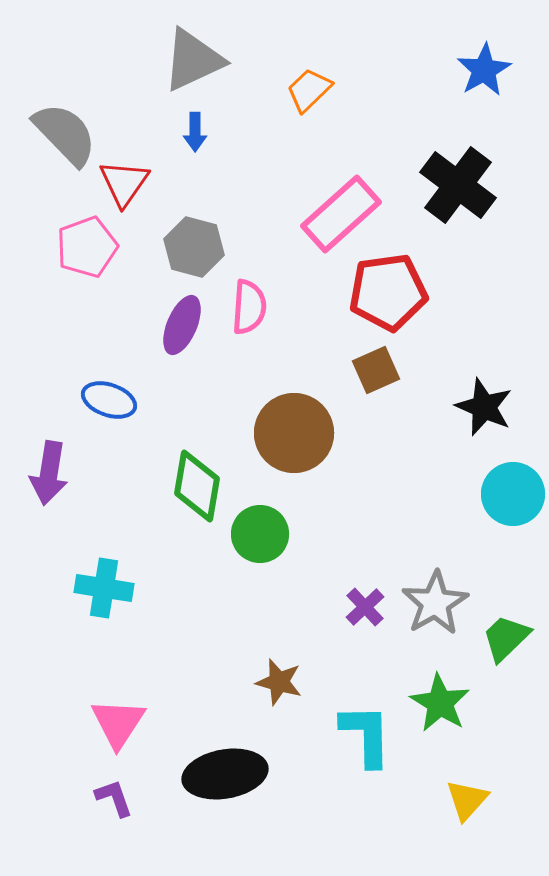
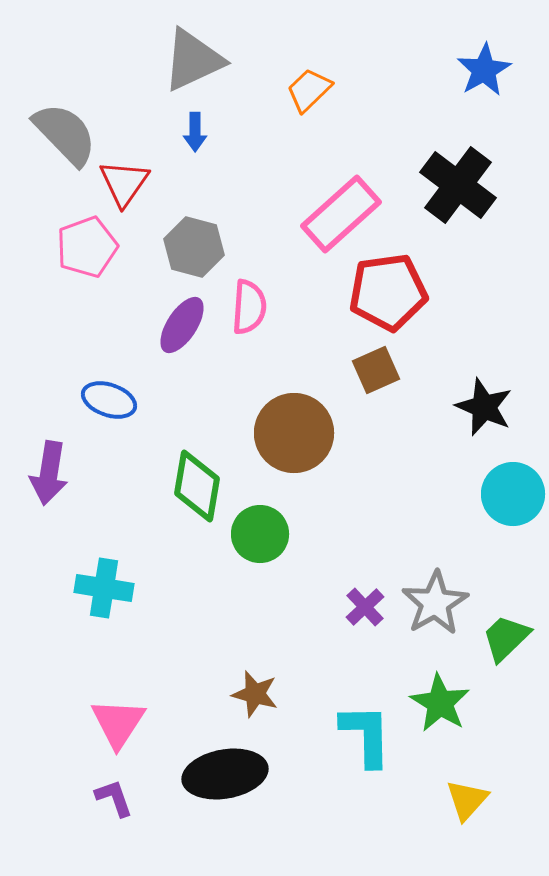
purple ellipse: rotated 10 degrees clockwise
brown star: moved 24 px left, 12 px down
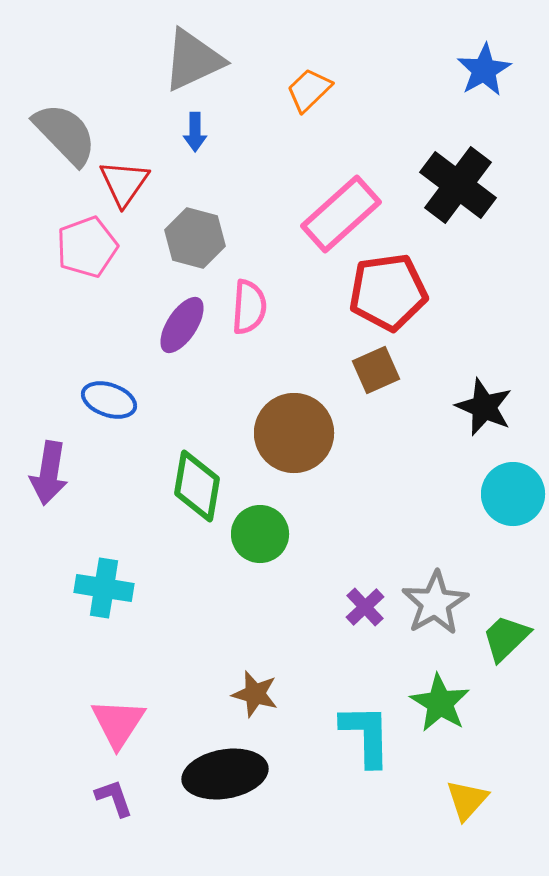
gray hexagon: moved 1 px right, 9 px up
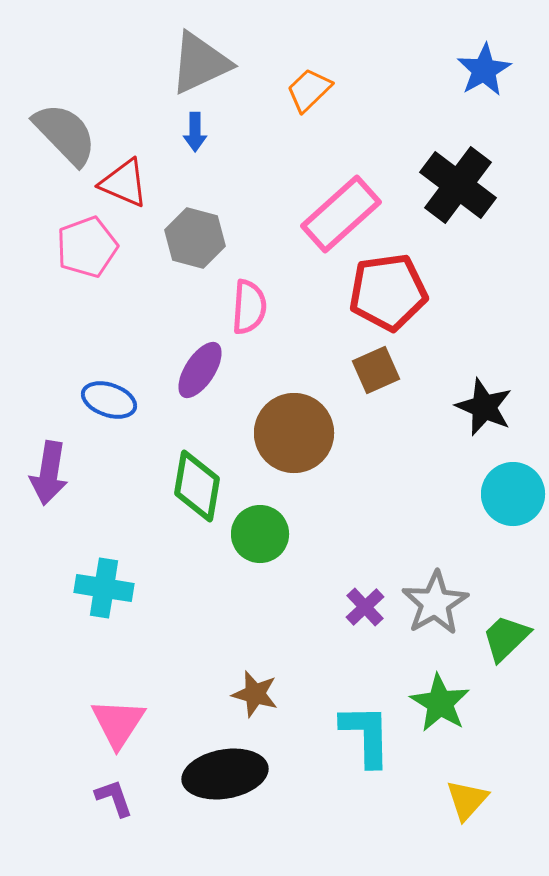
gray triangle: moved 7 px right, 3 px down
red triangle: rotated 42 degrees counterclockwise
purple ellipse: moved 18 px right, 45 px down
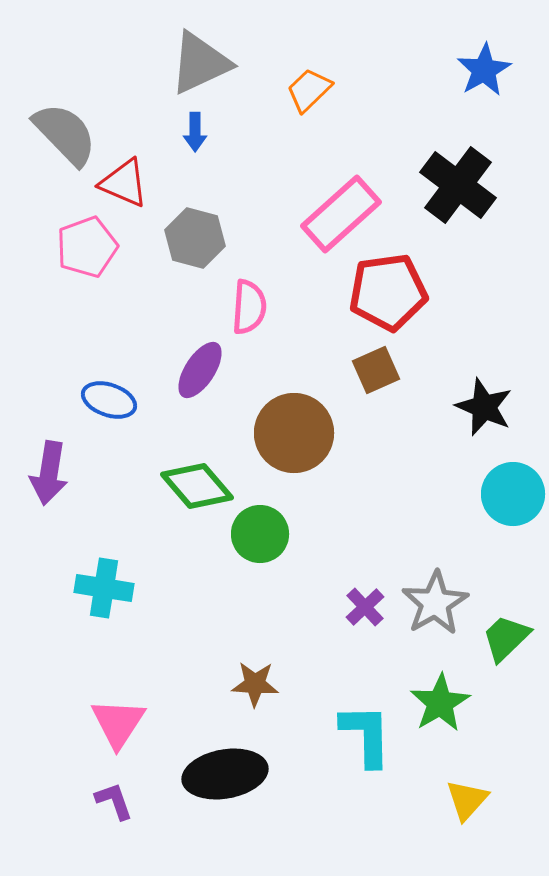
green diamond: rotated 50 degrees counterclockwise
brown star: moved 10 px up; rotated 12 degrees counterclockwise
green star: rotated 10 degrees clockwise
purple L-shape: moved 3 px down
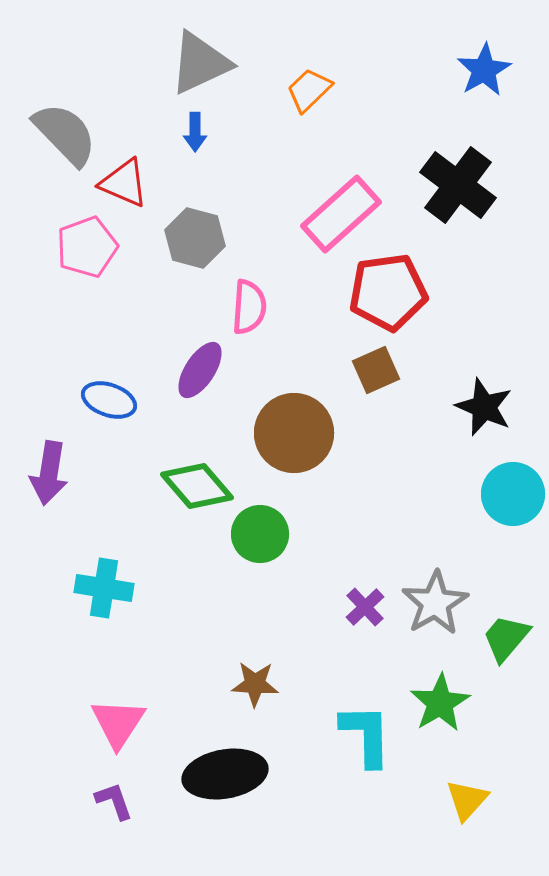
green trapezoid: rotated 6 degrees counterclockwise
